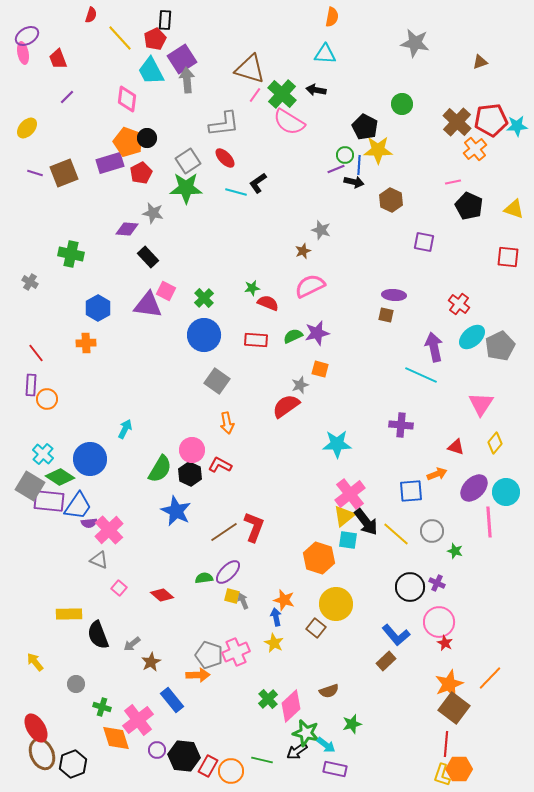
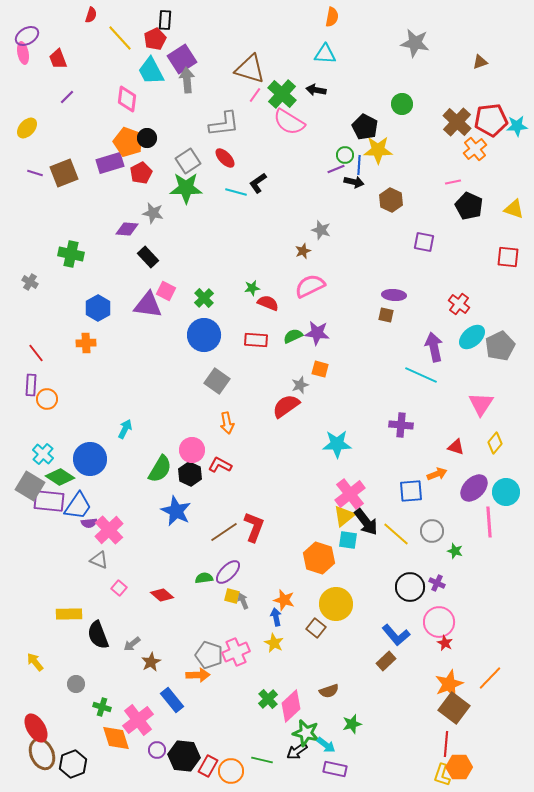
purple star at (317, 333): rotated 20 degrees clockwise
orange hexagon at (459, 769): moved 2 px up
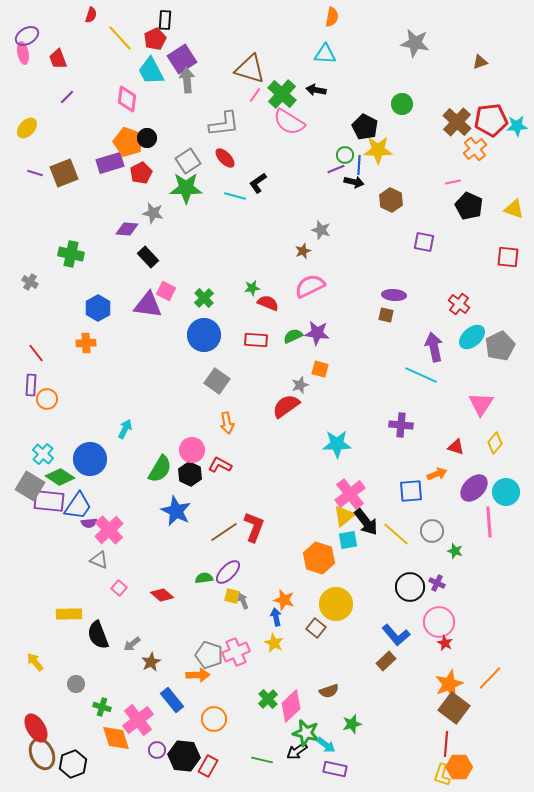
cyan line at (236, 192): moved 1 px left, 4 px down
cyan square at (348, 540): rotated 18 degrees counterclockwise
orange circle at (231, 771): moved 17 px left, 52 px up
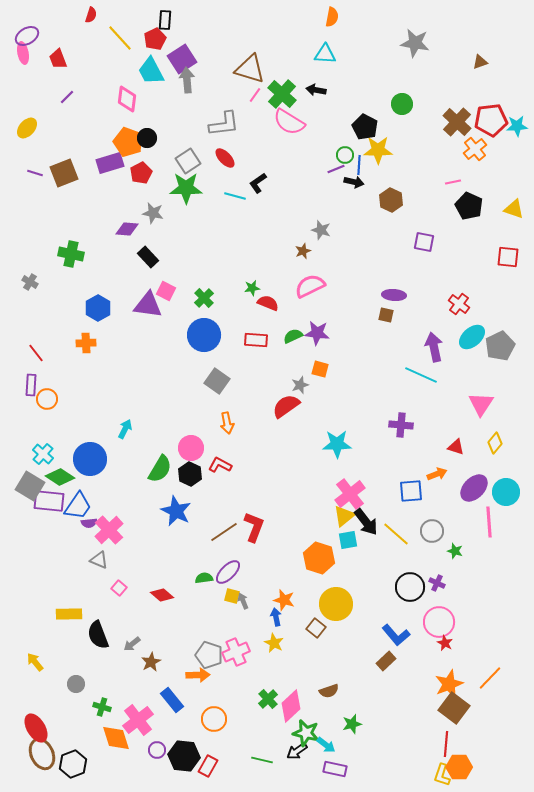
pink circle at (192, 450): moved 1 px left, 2 px up
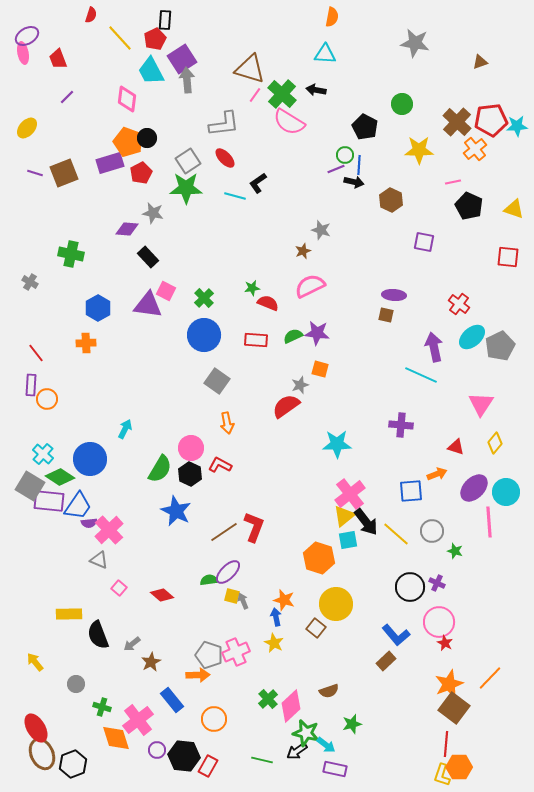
yellow star at (378, 150): moved 41 px right
green semicircle at (204, 578): moved 5 px right, 2 px down
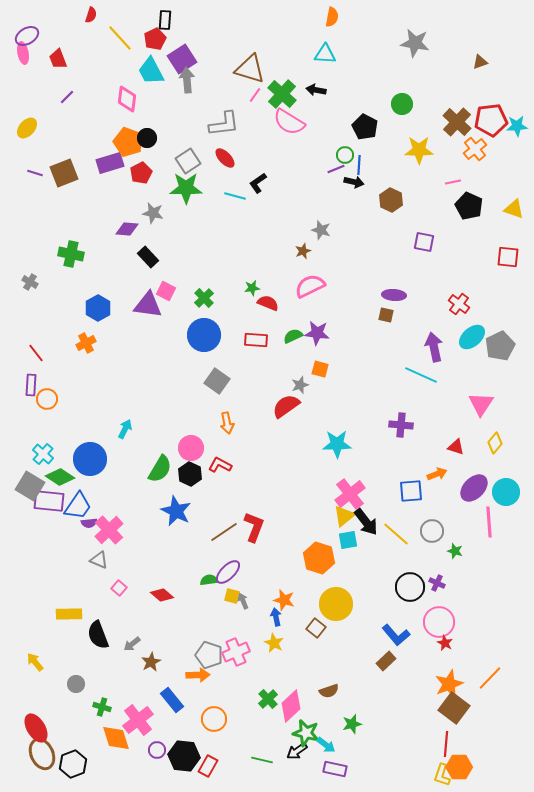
orange cross at (86, 343): rotated 24 degrees counterclockwise
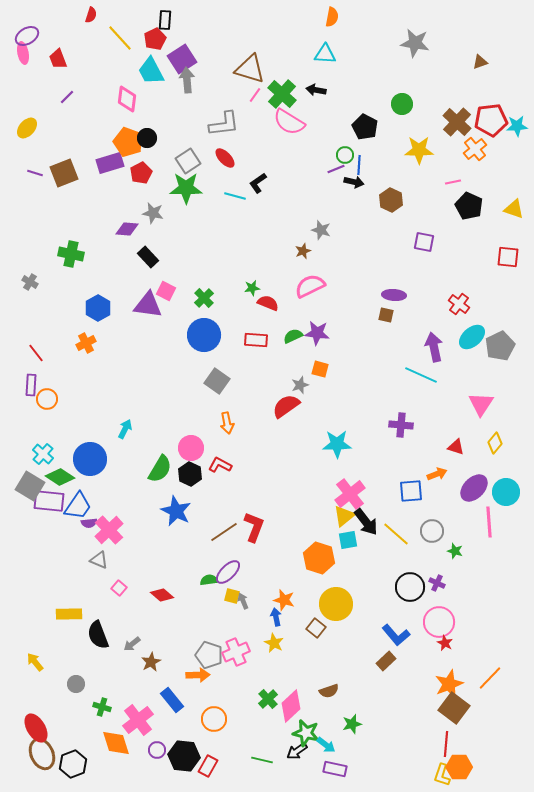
orange diamond at (116, 738): moved 5 px down
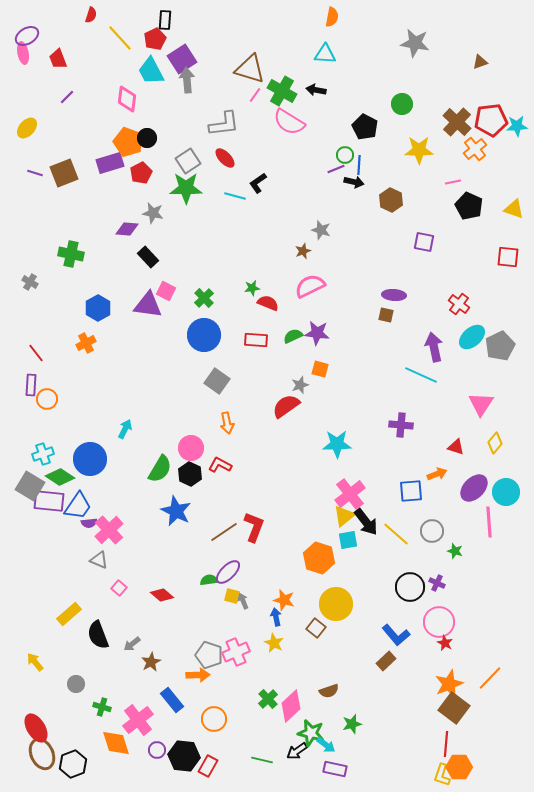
green cross at (282, 94): moved 3 px up; rotated 12 degrees counterclockwise
cyan cross at (43, 454): rotated 30 degrees clockwise
yellow rectangle at (69, 614): rotated 40 degrees counterclockwise
green star at (306, 733): moved 5 px right
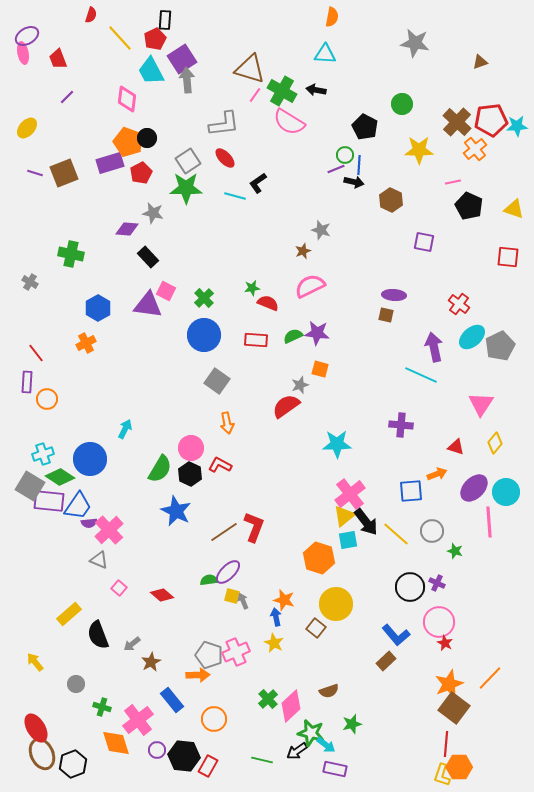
purple rectangle at (31, 385): moved 4 px left, 3 px up
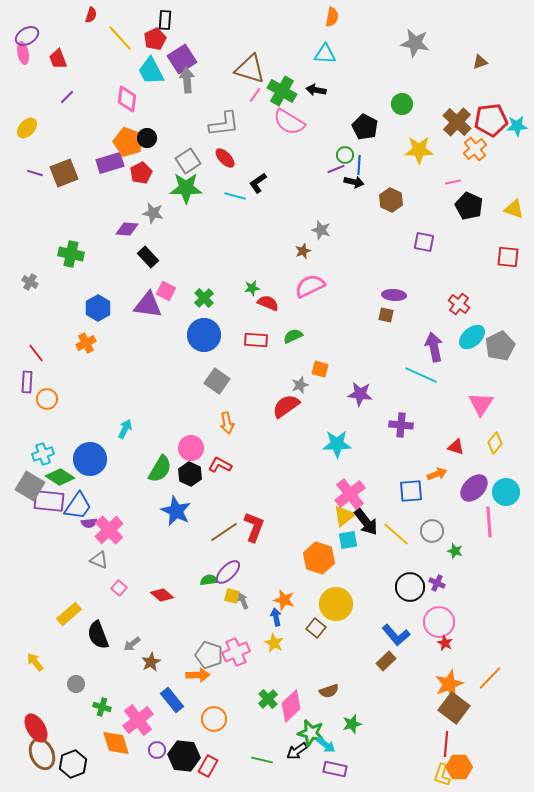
purple star at (317, 333): moved 43 px right, 61 px down
